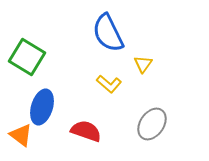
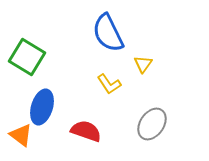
yellow L-shape: rotated 15 degrees clockwise
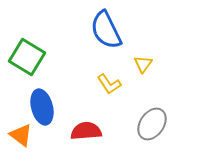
blue semicircle: moved 2 px left, 3 px up
blue ellipse: rotated 32 degrees counterclockwise
red semicircle: rotated 24 degrees counterclockwise
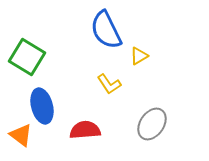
yellow triangle: moved 4 px left, 8 px up; rotated 24 degrees clockwise
blue ellipse: moved 1 px up
red semicircle: moved 1 px left, 1 px up
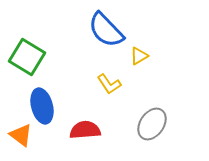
blue semicircle: rotated 18 degrees counterclockwise
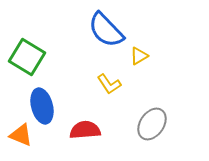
orange triangle: rotated 15 degrees counterclockwise
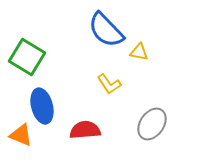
yellow triangle: moved 4 px up; rotated 42 degrees clockwise
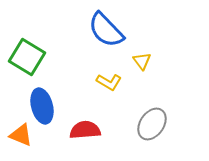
yellow triangle: moved 3 px right, 9 px down; rotated 42 degrees clockwise
yellow L-shape: moved 2 px up; rotated 25 degrees counterclockwise
